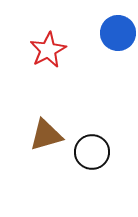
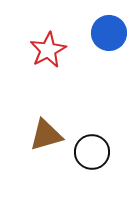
blue circle: moved 9 px left
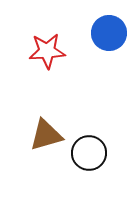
red star: moved 1 px left, 1 px down; rotated 24 degrees clockwise
black circle: moved 3 px left, 1 px down
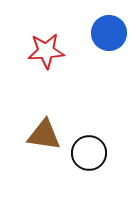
red star: moved 1 px left
brown triangle: moved 2 px left; rotated 24 degrees clockwise
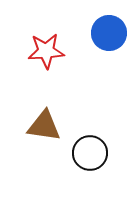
brown triangle: moved 9 px up
black circle: moved 1 px right
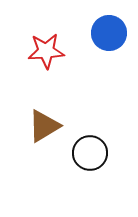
brown triangle: rotated 39 degrees counterclockwise
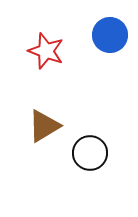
blue circle: moved 1 px right, 2 px down
red star: rotated 24 degrees clockwise
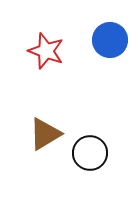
blue circle: moved 5 px down
brown triangle: moved 1 px right, 8 px down
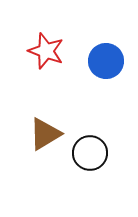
blue circle: moved 4 px left, 21 px down
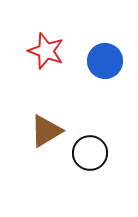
blue circle: moved 1 px left
brown triangle: moved 1 px right, 3 px up
